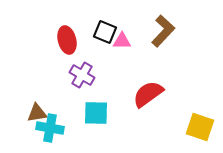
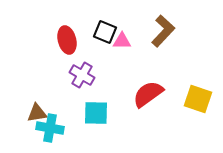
yellow square: moved 2 px left, 28 px up
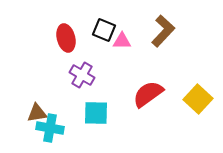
black square: moved 1 px left, 2 px up
red ellipse: moved 1 px left, 2 px up
yellow square: rotated 24 degrees clockwise
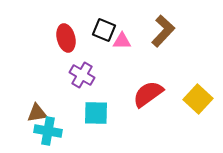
cyan cross: moved 2 px left, 3 px down
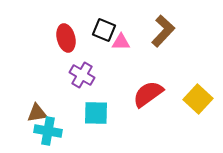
pink triangle: moved 1 px left, 1 px down
